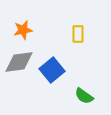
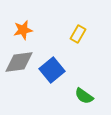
yellow rectangle: rotated 30 degrees clockwise
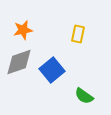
yellow rectangle: rotated 18 degrees counterclockwise
gray diamond: rotated 12 degrees counterclockwise
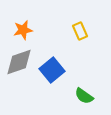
yellow rectangle: moved 2 px right, 3 px up; rotated 36 degrees counterclockwise
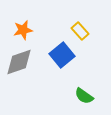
yellow rectangle: rotated 18 degrees counterclockwise
blue square: moved 10 px right, 15 px up
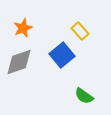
orange star: moved 2 px up; rotated 12 degrees counterclockwise
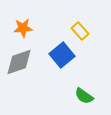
orange star: rotated 18 degrees clockwise
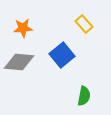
yellow rectangle: moved 4 px right, 7 px up
gray diamond: rotated 24 degrees clockwise
green semicircle: rotated 114 degrees counterclockwise
